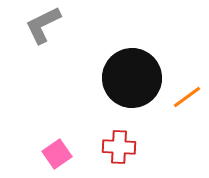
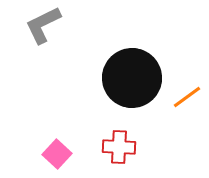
pink square: rotated 12 degrees counterclockwise
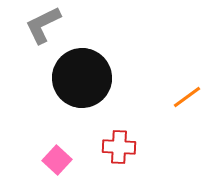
black circle: moved 50 px left
pink square: moved 6 px down
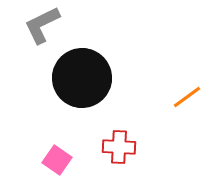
gray L-shape: moved 1 px left
pink square: rotated 8 degrees counterclockwise
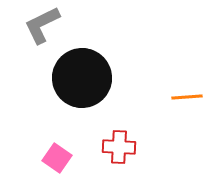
orange line: rotated 32 degrees clockwise
pink square: moved 2 px up
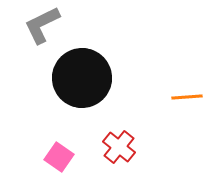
red cross: rotated 36 degrees clockwise
pink square: moved 2 px right, 1 px up
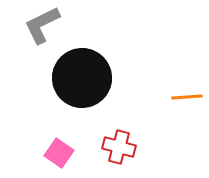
red cross: rotated 24 degrees counterclockwise
pink square: moved 4 px up
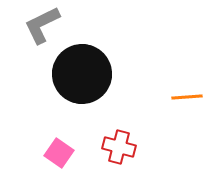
black circle: moved 4 px up
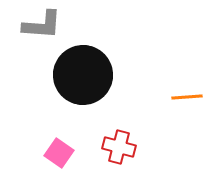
gray L-shape: rotated 150 degrees counterclockwise
black circle: moved 1 px right, 1 px down
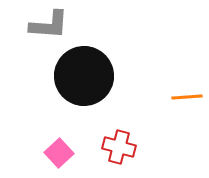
gray L-shape: moved 7 px right
black circle: moved 1 px right, 1 px down
pink square: rotated 12 degrees clockwise
